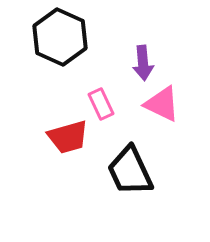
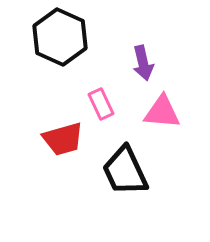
purple arrow: rotated 8 degrees counterclockwise
pink triangle: moved 8 px down; rotated 21 degrees counterclockwise
red trapezoid: moved 5 px left, 2 px down
black trapezoid: moved 5 px left
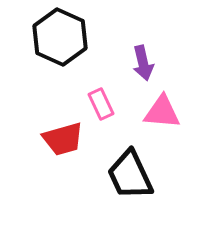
black trapezoid: moved 5 px right, 4 px down
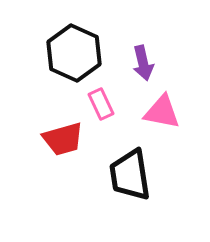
black hexagon: moved 14 px right, 16 px down
pink triangle: rotated 6 degrees clockwise
black trapezoid: rotated 16 degrees clockwise
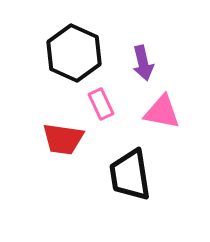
red trapezoid: rotated 24 degrees clockwise
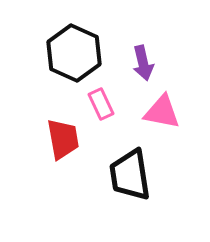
red trapezoid: rotated 108 degrees counterclockwise
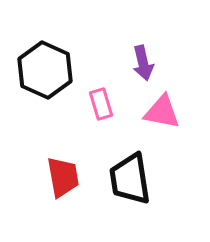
black hexagon: moved 29 px left, 17 px down
pink rectangle: rotated 8 degrees clockwise
red trapezoid: moved 38 px down
black trapezoid: moved 4 px down
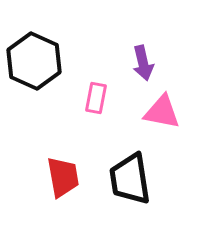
black hexagon: moved 11 px left, 9 px up
pink rectangle: moved 5 px left, 6 px up; rotated 28 degrees clockwise
